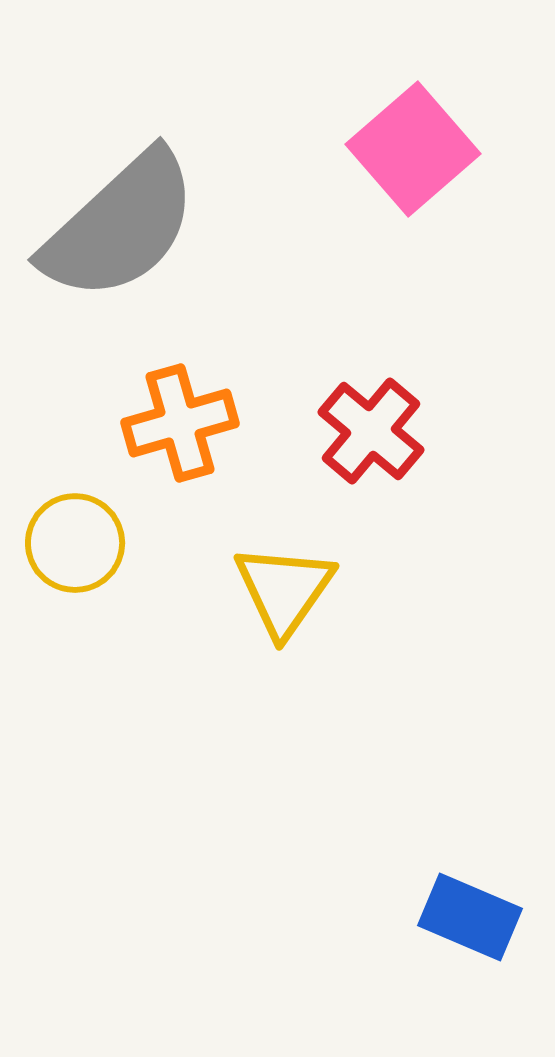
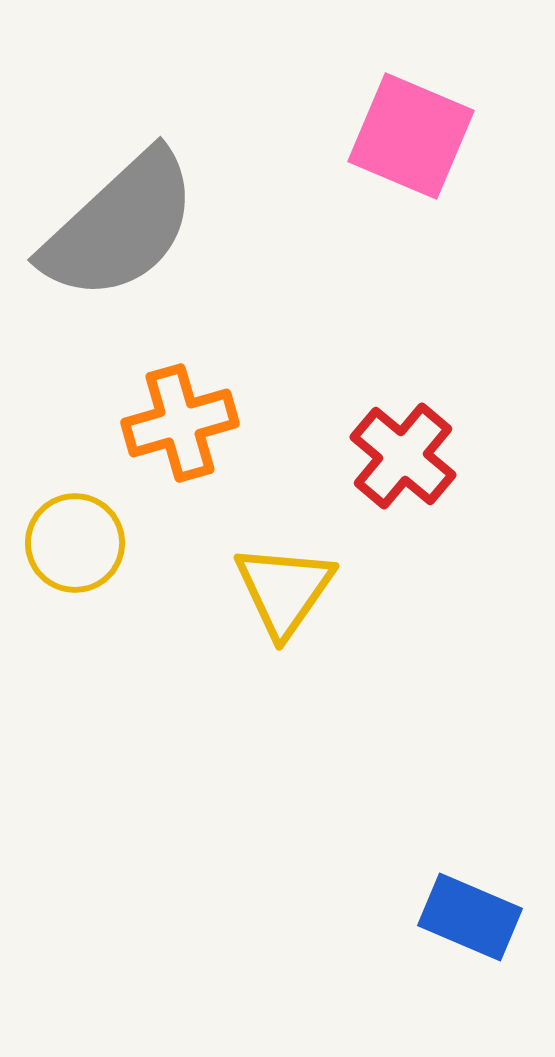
pink square: moved 2 px left, 13 px up; rotated 26 degrees counterclockwise
red cross: moved 32 px right, 25 px down
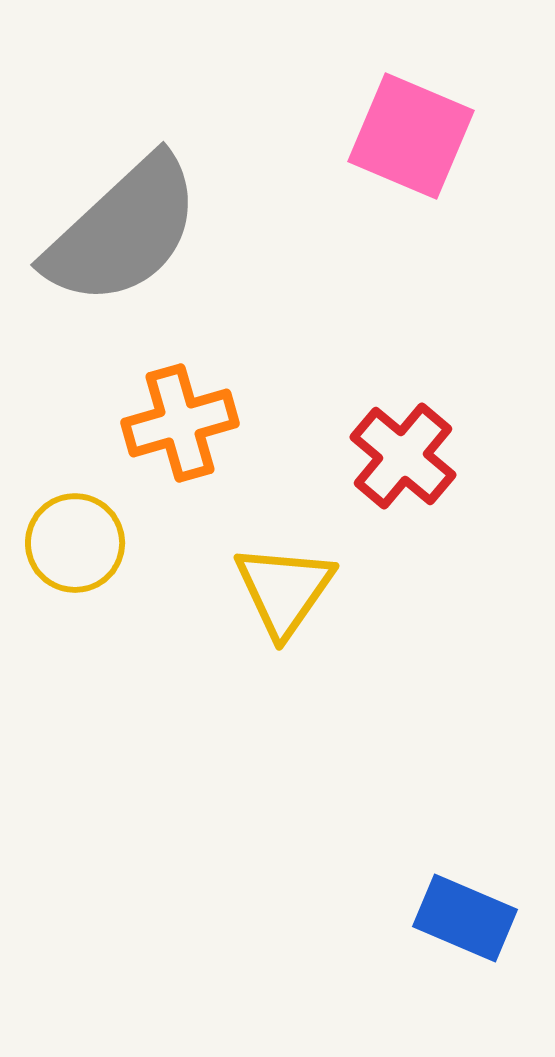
gray semicircle: moved 3 px right, 5 px down
blue rectangle: moved 5 px left, 1 px down
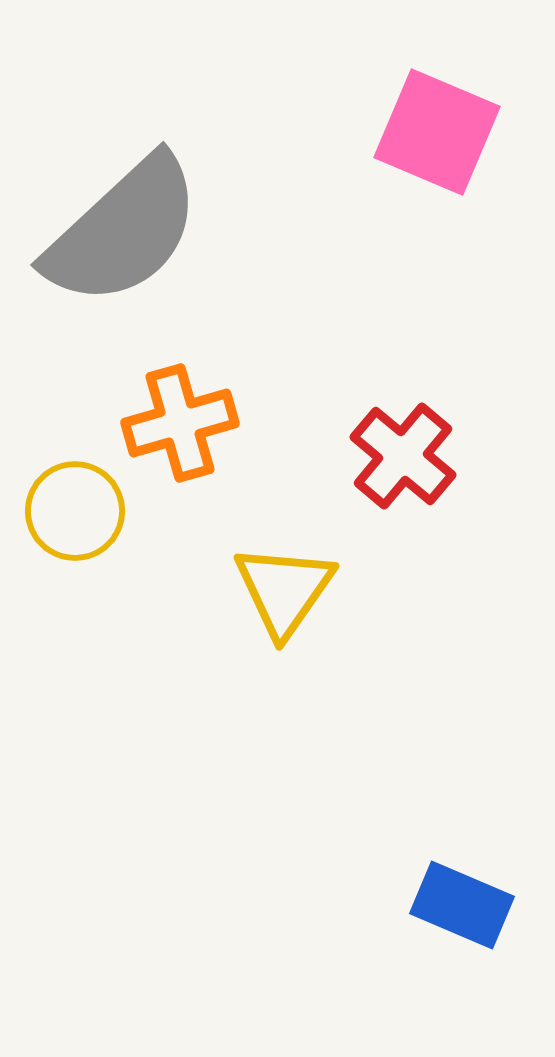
pink square: moved 26 px right, 4 px up
yellow circle: moved 32 px up
blue rectangle: moved 3 px left, 13 px up
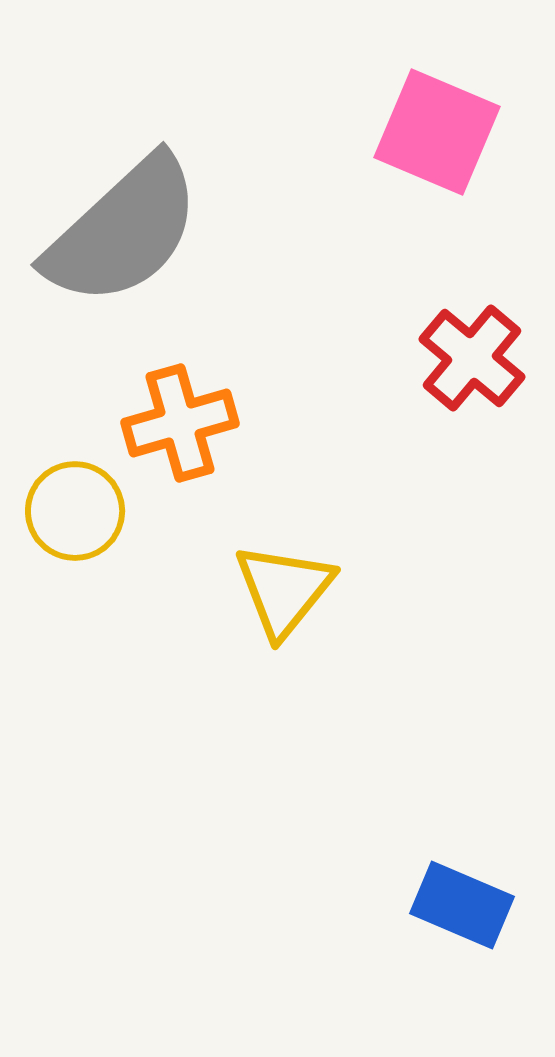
red cross: moved 69 px right, 98 px up
yellow triangle: rotated 4 degrees clockwise
